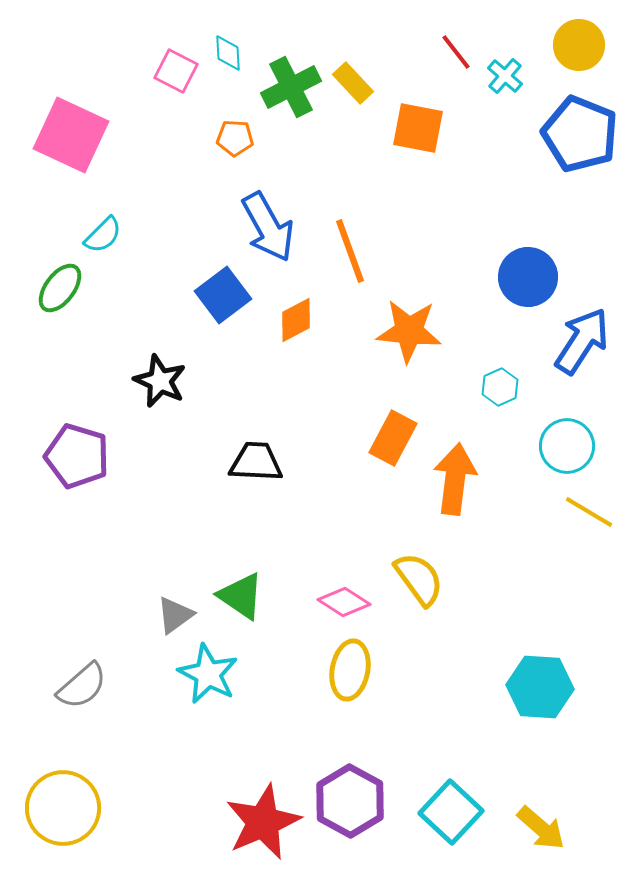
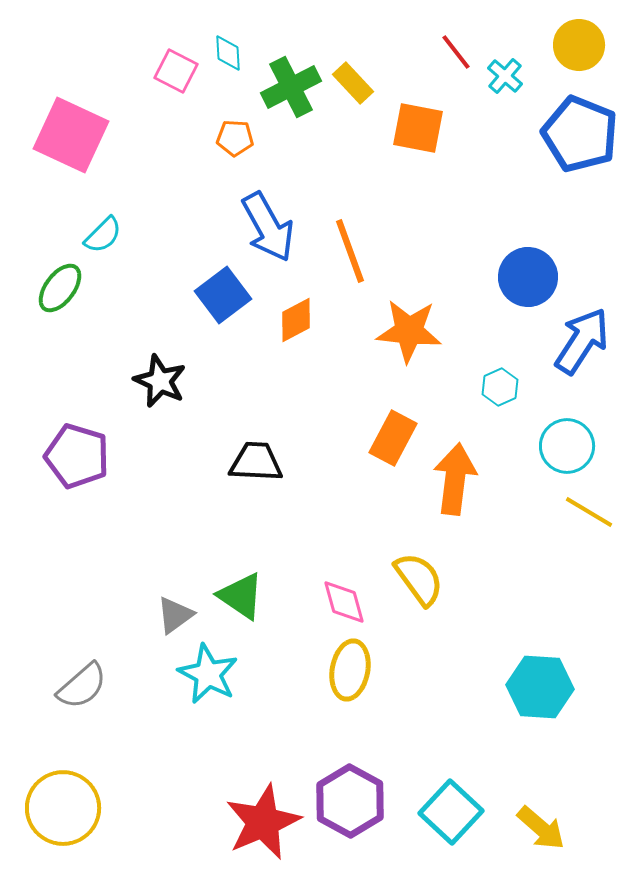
pink diamond at (344, 602): rotated 42 degrees clockwise
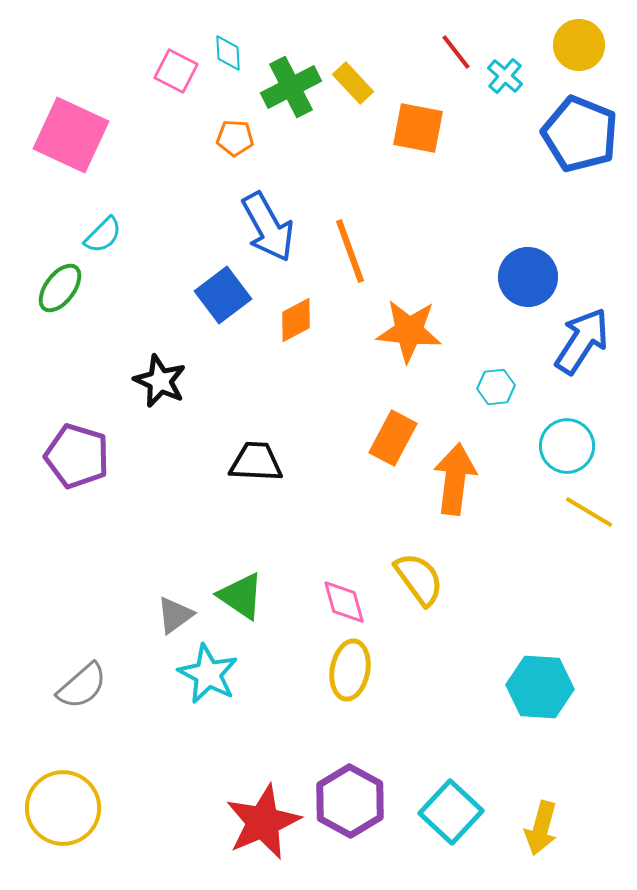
cyan hexagon at (500, 387): moved 4 px left; rotated 18 degrees clockwise
yellow arrow at (541, 828): rotated 64 degrees clockwise
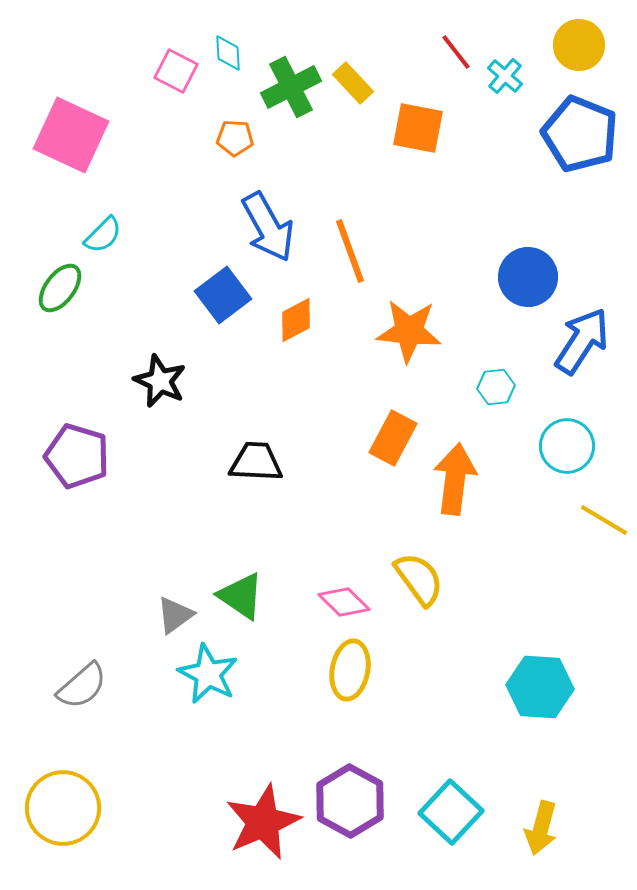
yellow line at (589, 512): moved 15 px right, 8 px down
pink diamond at (344, 602): rotated 30 degrees counterclockwise
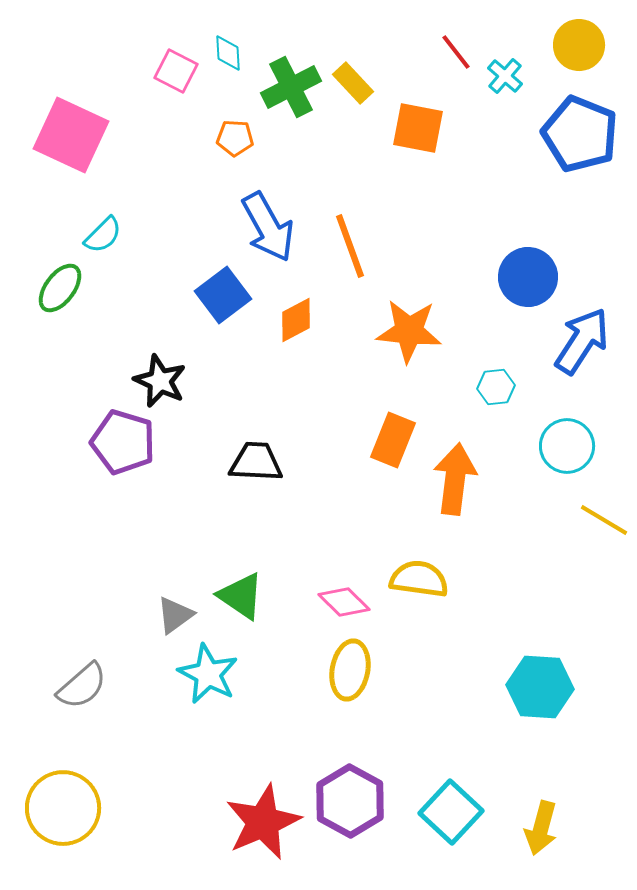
orange line at (350, 251): moved 5 px up
orange rectangle at (393, 438): moved 2 px down; rotated 6 degrees counterclockwise
purple pentagon at (77, 456): moved 46 px right, 14 px up
yellow semicircle at (419, 579): rotated 46 degrees counterclockwise
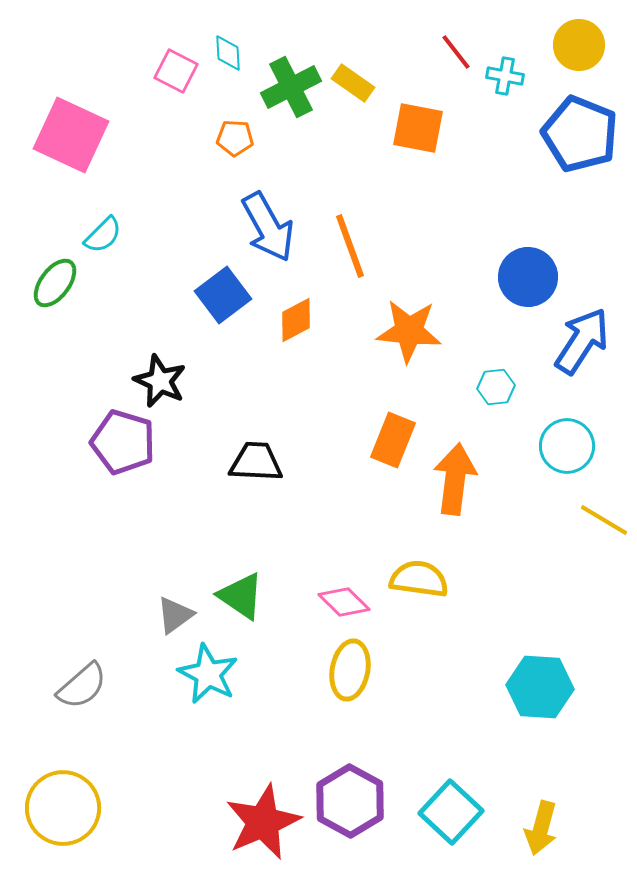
cyan cross at (505, 76): rotated 30 degrees counterclockwise
yellow rectangle at (353, 83): rotated 12 degrees counterclockwise
green ellipse at (60, 288): moved 5 px left, 5 px up
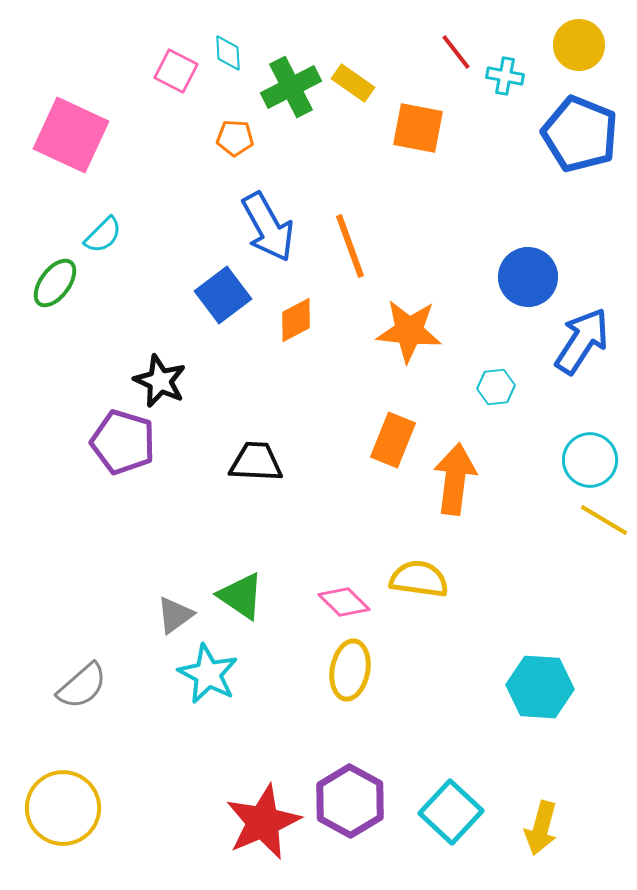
cyan circle at (567, 446): moved 23 px right, 14 px down
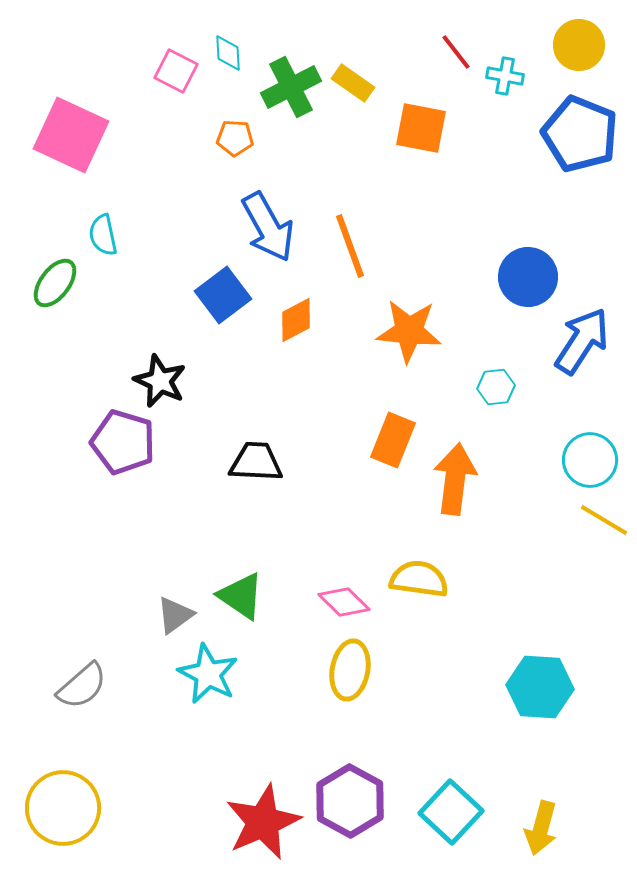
orange square at (418, 128): moved 3 px right
cyan semicircle at (103, 235): rotated 123 degrees clockwise
